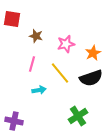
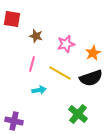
yellow line: rotated 20 degrees counterclockwise
green cross: moved 2 px up; rotated 18 degrees counterclockwise
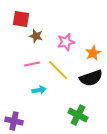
red square: moved 9 px right
pink star: moved 2 px up
pink line: rotated 63 degrees clockwise
yellow line: moved 2 px left, 3 px up; rotated 15 degrees clockwise
green cross: moved 1 px down; rotated 12 degrees counterclockwise
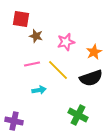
orange star: moved 1 px right, 1 px up
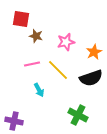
cyan arrow: rotated 72 degrees clockwise
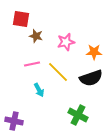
orange star: rotated 28 degrees clockwise
yellow line: moved 2 px down
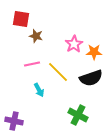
pink star: moved 8 px right, 2 px down; rotated 18 degrees counterclockwise
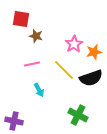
orange star: rotated 14 degrees counterclockwise
yellow line: moved 6 px right, 2 px up
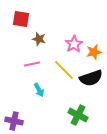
brown star: moved 3 px right, 3 px down
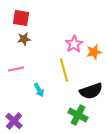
red square: moved 1 px up
brown star: moved 15 px left; rotated 24 degrees counterclockwise
pink line: moved 16 px left, 5 px down
yellow line: rotated 30 degrees clockwise
black semicircle: moved 13 px down
purple cross: rotated 30 degrees clockwise
